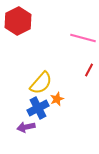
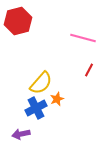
red hexagon: rotated 12 degrees clockwise
blue cross: moved 2 px left
purple arrow: moved 5 px left, 7 px down
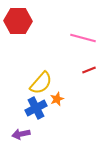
red hexagon: rotated 16 degrees clockwise
red line: rotated 40 degrees clockwise
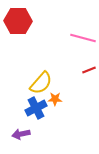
orange star: moved 2 px left; rotated 24 degrees clockwise
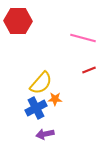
purple arrow: moved 24 px right
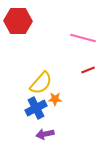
red line: moved 1 px left
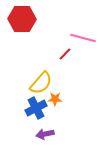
red hexagon: moved 4 px right, 2 px up
red line: moved 23 px left, 16 px up; rotated 24 degrees counterclockwise
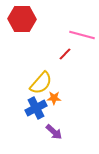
pink line: moved 1 px left, 3 px up
orange star: moved 1 px left, 1 px up
purple arrow: moved 9 px right, 2 px up; rotated 126 degrees counterclockwise
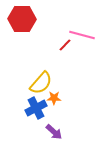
red line: moved 9 px up
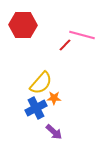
red hexagon: moved 1 px right, 6 px down
